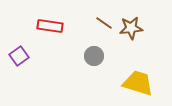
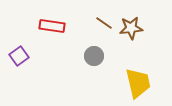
red rectangle: moved 2 px right
yellow trapezoid: rotated 60 degrees clockwise
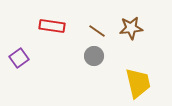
brown line: moved 7 px left, 8 px down
purple square: moved 2 px down
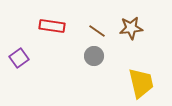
yellow trapezoid: moved 3 px right
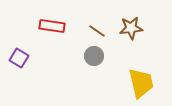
purple square: rotated 24 degrees counterclockwise
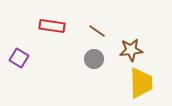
brown star: moved 22 px down
gray circle: moved 3 px down
yellow trapezoid: rotated 12 degrees clockwise
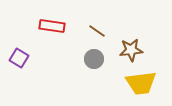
yellow trapezoid: rotated 84 degrees clockwise
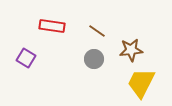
purple square: moved 7 px right
yellow trapezoid: rotated 124 degrees clockwise
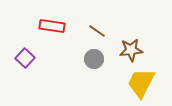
purple square: moved 1 px left; rotated 12 degrees clockwise
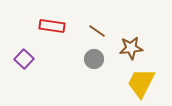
brown star: moved 2 px up
purple square: moved 1 px left, 1 px down
